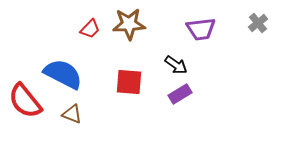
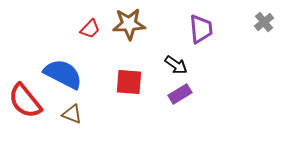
gray cross: moved 6 px right, 1 px up
purple trapezoid: rotated 88 degrees counterclockwise
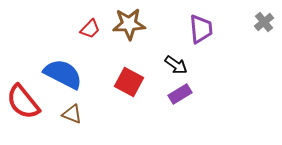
red square: rotated 24 degrees clockwise
red semicircle: moved 2 px left, 1 px down
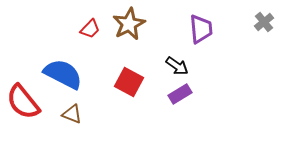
brown star: rotated 24 degrees counterclockwise
black arrow: moved 1 px right, 1 px down
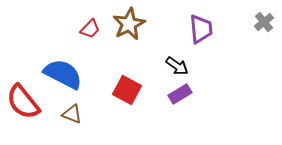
red square: moved 2 px left, 8 px down
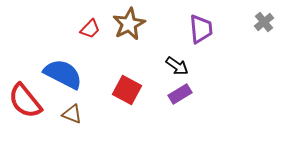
red semicircle: moved 2 px right, 1 px up
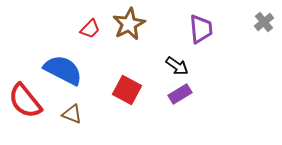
blue semicircle: moved 4 px up
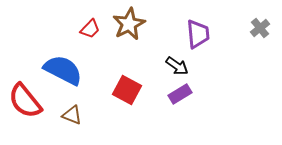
gray cross: moved 4 px left, 6 px down
purple trapezoid: moved 3 px left, 5 px down
brown triangle: moved 1 px down
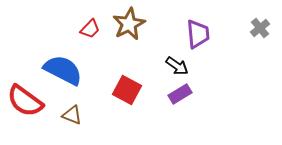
red semicircle: rotated 15 degrees counterclockwise
